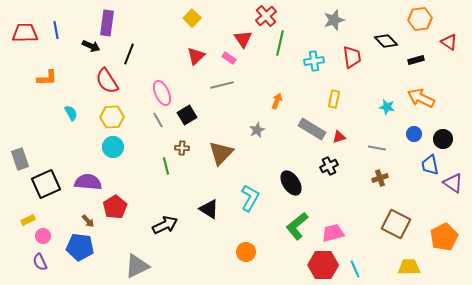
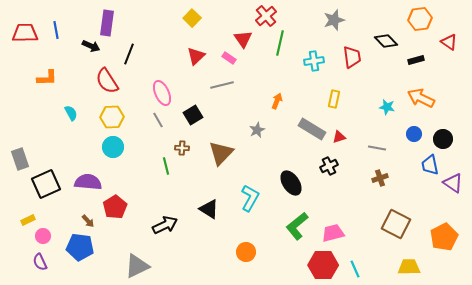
black square at (187, 115): moved 6 px right
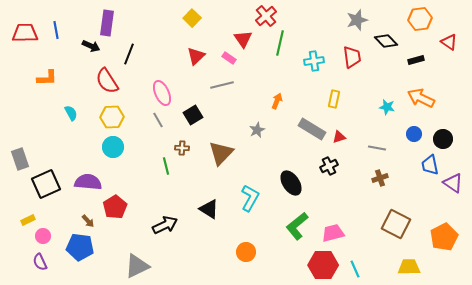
gray star at (334, 20): moved 23 px right
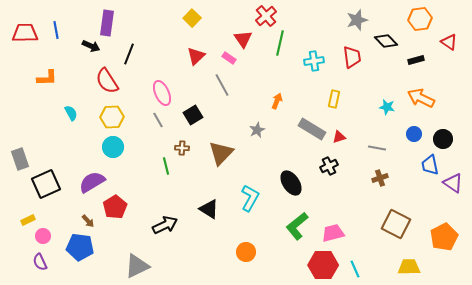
gray line at (222, 85): rotated 75 degrees clockwise
purple semicircle at (88, 182): moved 4 px right; rotated 36 degrees counterclockwise
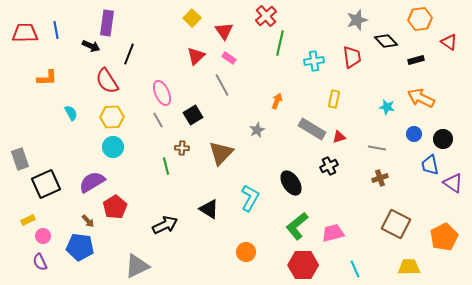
red triangle at (243, 39): moved 19 px left, 8 px up
red hexagon at (323, 265): moved 20 px left
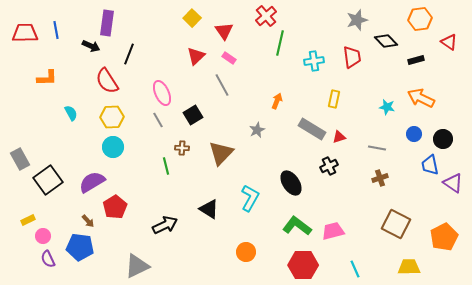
gray rectangle at (20, 159): rotated 10 degrees counterclockwise
black square at (46, 184): moved 2 px right, 4 px up; rotated 12 degrees counterclockwise
green L-shape at (297, 226): rotated 76 degrees clockwise
pink trapezoid at (333, 233): moved 2 px up
purple semicircle at (40, 262): moved 8 px right, 3 px up
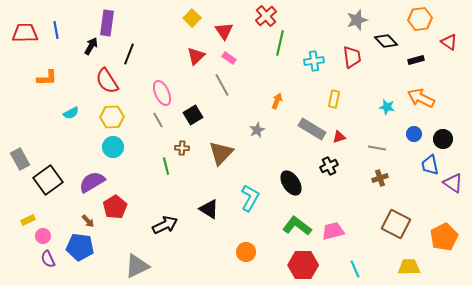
black arrow at (91, 46): rotated 84 degrees counterclockwise
cyan semicircle at (71, 113): rotated 91 degrees clockwise
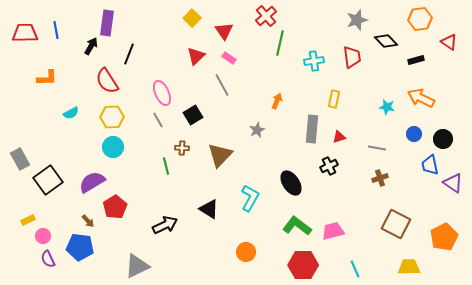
gray rectangle at (312, 129): rotated 64 degrees clockwise
brown triangle at (221, 153): moved 1 px left, 2 px down
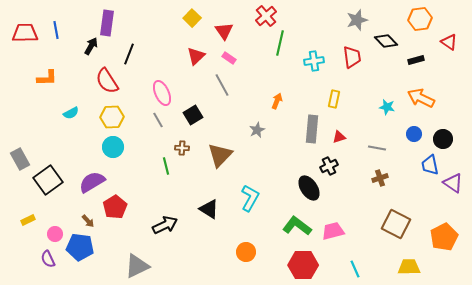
black ellipse at (291, 183): moved 18 px right, 5 px down
pink circle at (43, 236): moved 12 px right, 2 px up
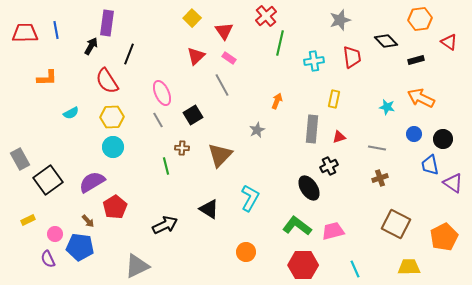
gray star at (357, 20): moved 17 px left
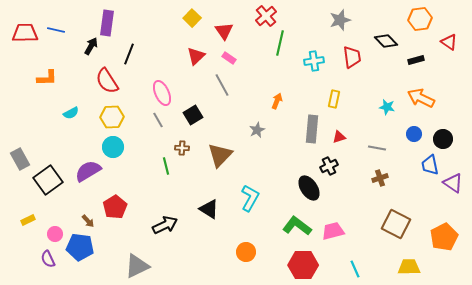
blue line at (56, 30): rotated 66 degrees counterclockwise
purple semicircle at (92, 182): moved 4 px left, 11 px up
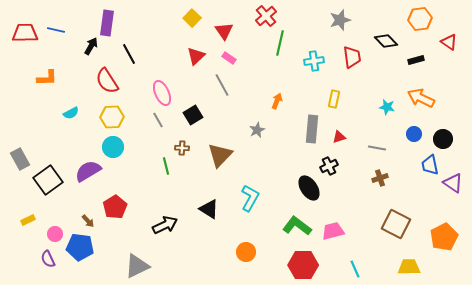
black line at (129, 54): rotated 50 degrees counterclockwise
